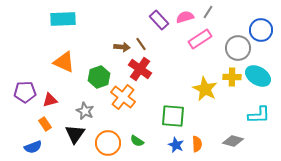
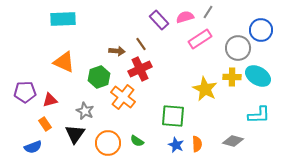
brown arrow: moved 5 px left, 4 px down
red cross: rotated 30 degrees clockwise
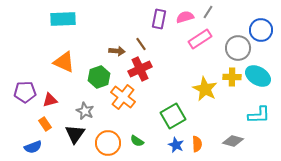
purple rectangle: moved 1 px up; rotated 54 degrees clockwise
green square: rotated 35 degrees counterclockwise
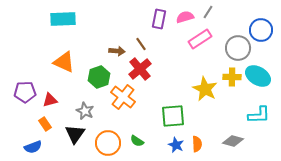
red cross: rotated 15 degrees counterclockwise
green square: rotated 25 degrees clockwise
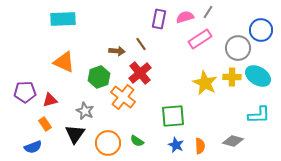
red cross: moved 4 px down
yellow star: moved 6 px up
orange semicircle: moved 3 px right, 2 px down
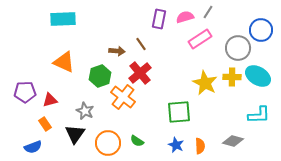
green hexagon: moved 1 px right, 1 px up
green square: moved 6 px right, 4 px up
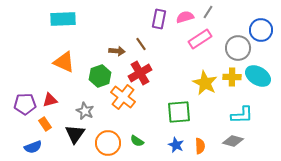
red cross: rotated 10 degrees clockwise
purple pentagon: moved 12 px down
cyan L-shape: moved 17 px left
